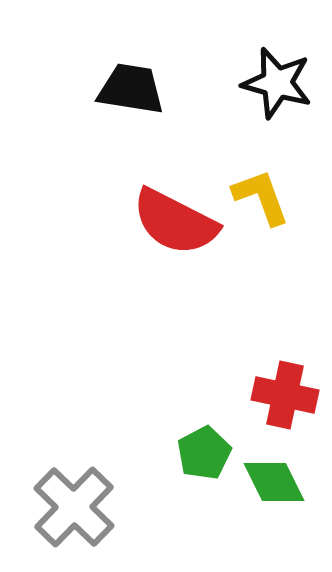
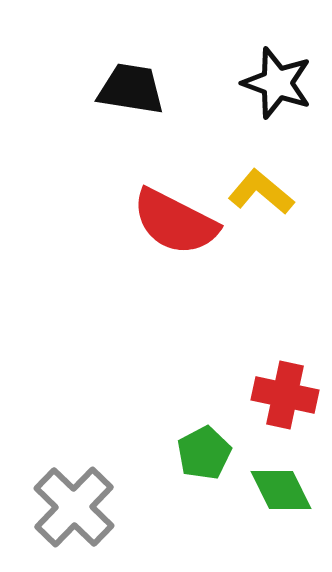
black star: rotated 4 degrees clockwise
yellow L-shape: moved 5 px up; rotated 30 degrees counterclockwise
green diamond: moved 7 px right, 8 px down
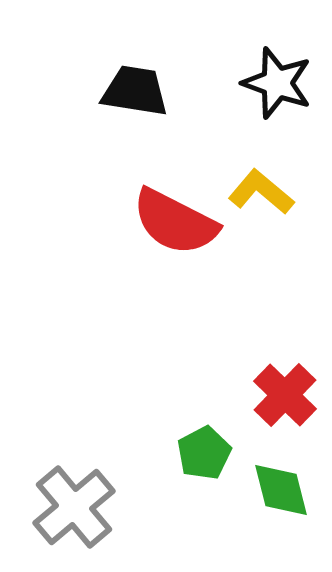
black trapezoid: moved 4 px right, 2 px down
red cross: rotated 32 degrees clockwise
green diamond: rotated 12 degrees clockwise
gray cross: rotated 6 degrees clockwise
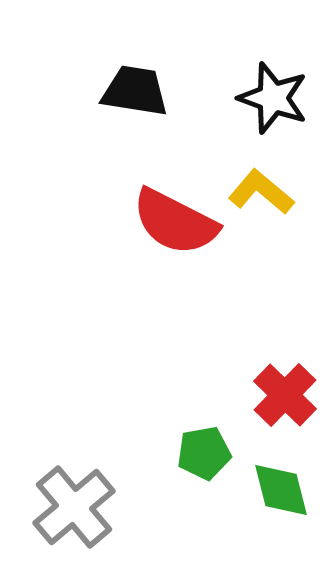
black star: moved 4 px left, 15 px down
green pentagon: rotated 18 degrees clockwise
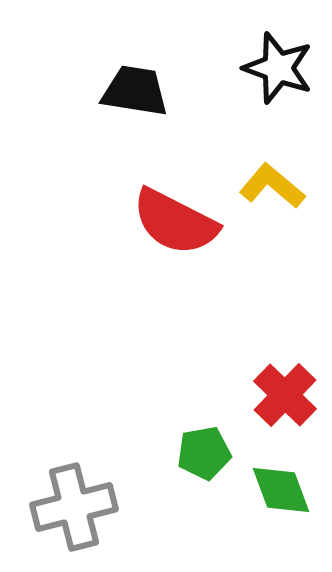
black star: moved 5 px right, 30 px up
yellow L-shape: moved 11 px right, 6 px up
green diamond: rotated 6 degrees counterclockwise
gray cross: rotated 26 degrees clockwise
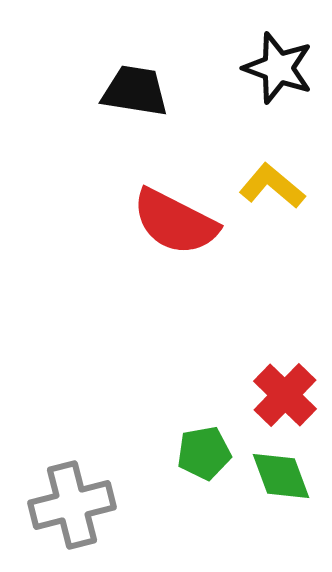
green diamond: moved 14 px up
gray cross: moved 2 px left, 2 px up
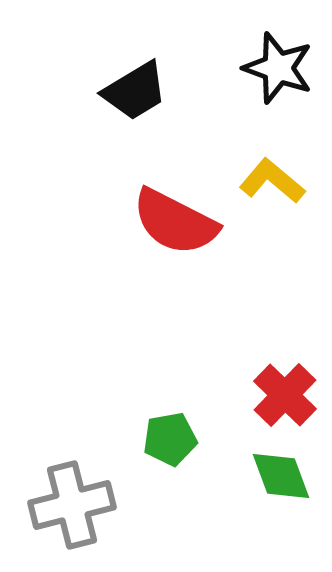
black trapezoid: rotated 140 degrees clockwise
yellow L-shape: moved 5 px up
green pentagon: moved 34 px left, 14 px up
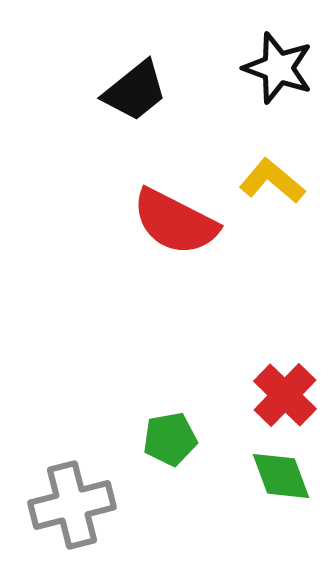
black trapezoid: rotated 8 degrees counterclockwise
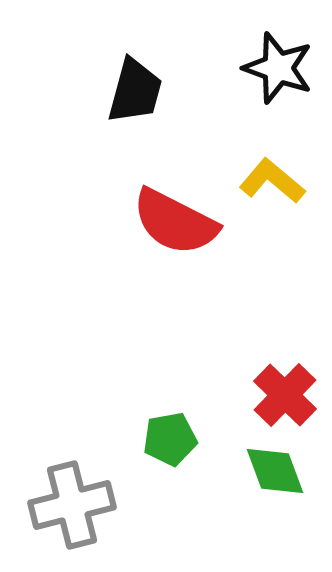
black trapezoid: rotated 36 degrees counterclockwise
green diamond: moved 6 px left, 5 px up
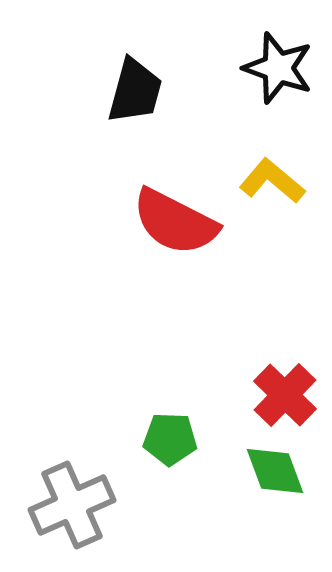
green pentagon: rotated 12 degrees clockwise
gray cross: rotated 10 degrees counterclockwise
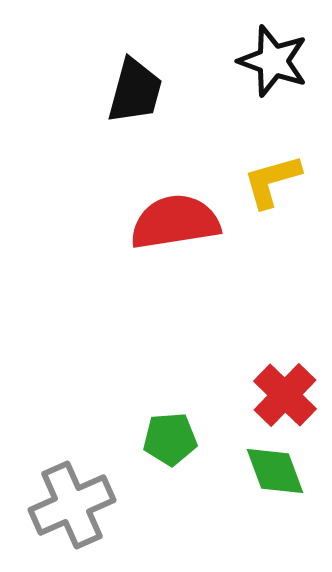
black star: moved 5 px left, 7 px up
yellow L-shape: rotated 56 degrees counterclockwise
red semicircle: rotated 144 degrees clockwise
green pentagon: rotated 6 degrees counterclockwise
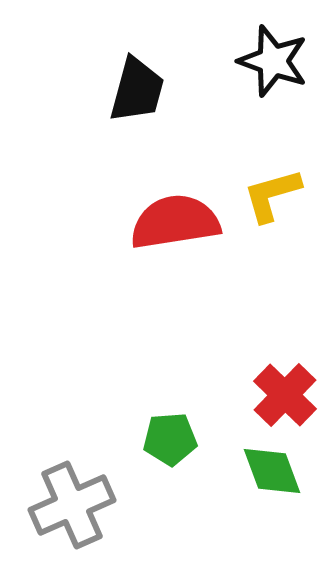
black trapezoid: moved 2 px right, 1 px up
yellow L-shape: moved 14 px down
green diamond: moved 3 px left
